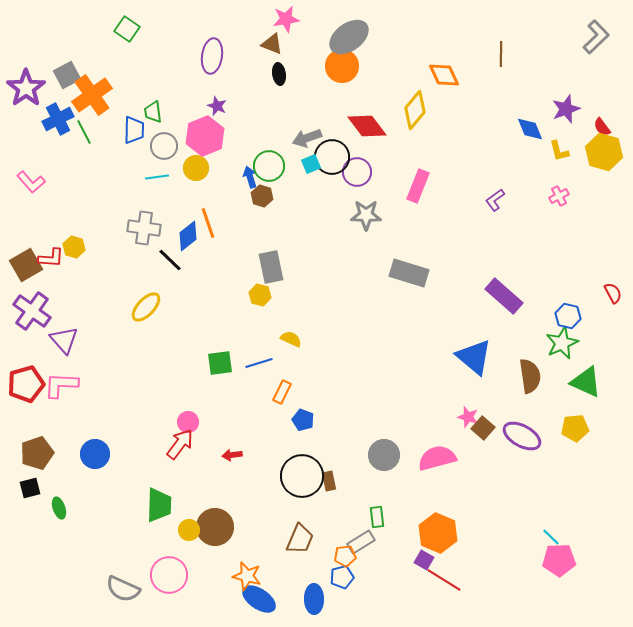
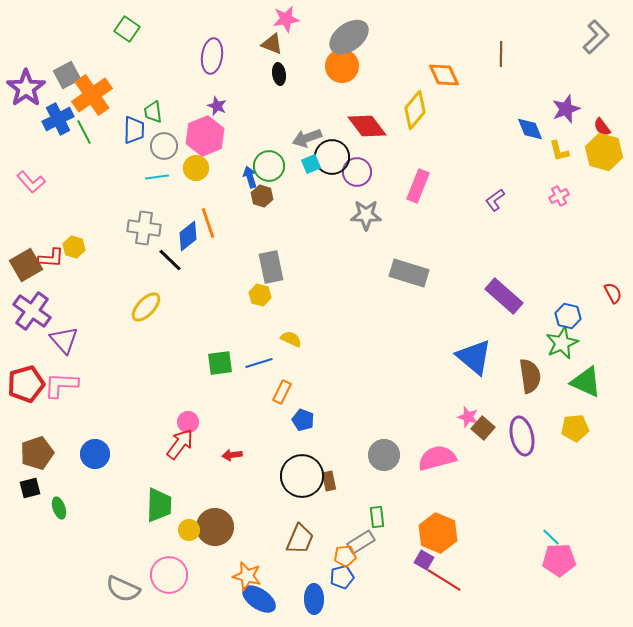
purple ellipse at (522, 436): rotated 48 degrees clockwise
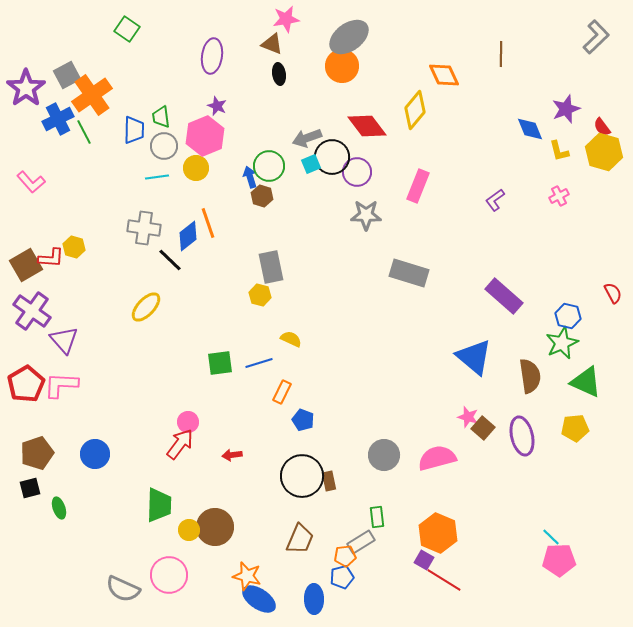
green trapezoid at (153, 112): moved 8 px right, 5 px down
red pentagon at (26, 384): rotated 15 degrees counterclockwise
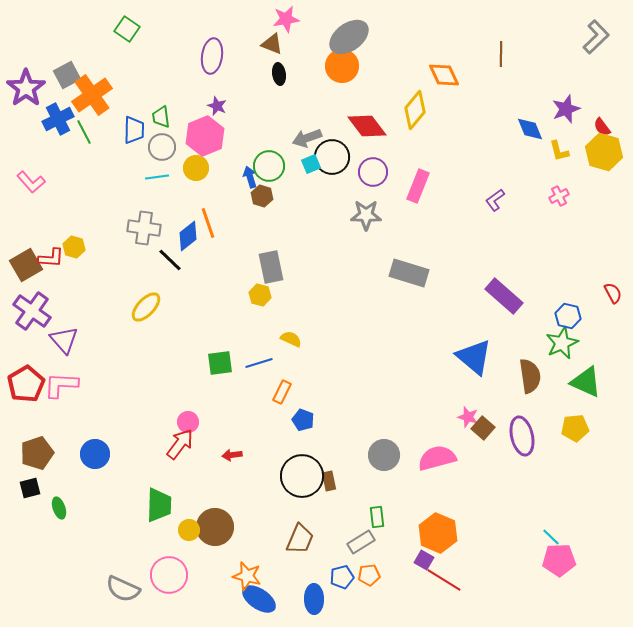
gray circle at (164, 146): moved 2 px left, 1 px down
purple circle at (357, 172): moved 16 px right
orange pentagon at (345, 556): moved 24 px right, 19 px down
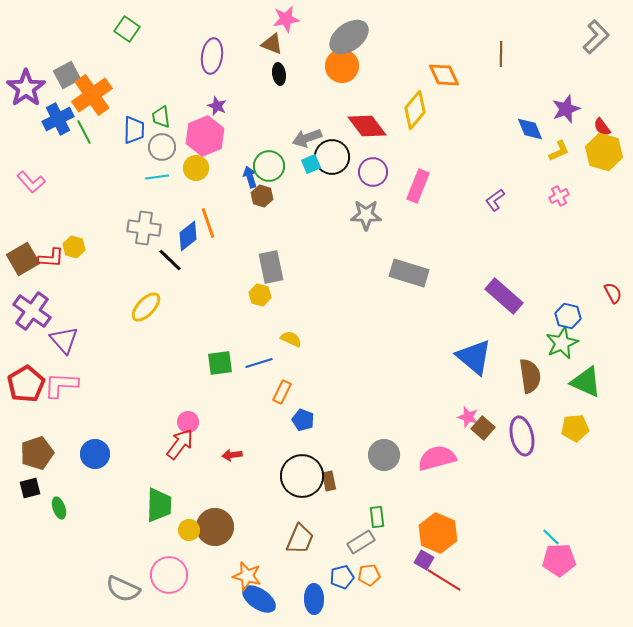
yellow L-shape at (559, 151): rotated 100 degrees counterclockwise
brown square at (26, 265): moved 3 px left, 6 px up
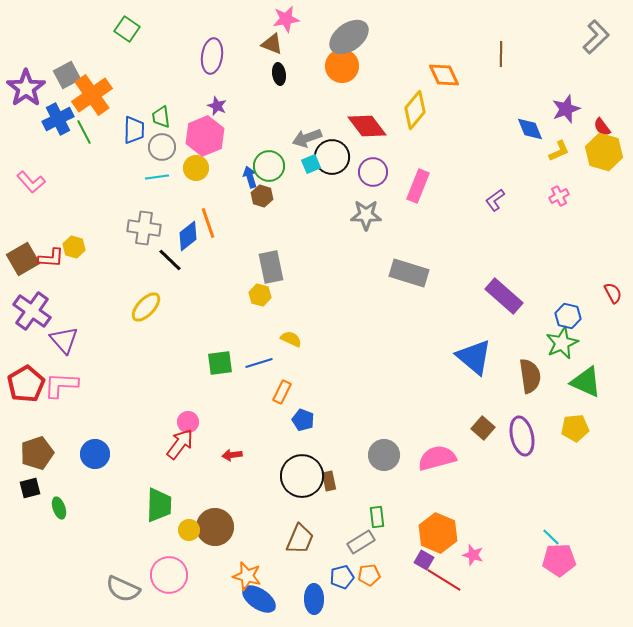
pink star at (468, 417): moved 5 px right, 138 px down
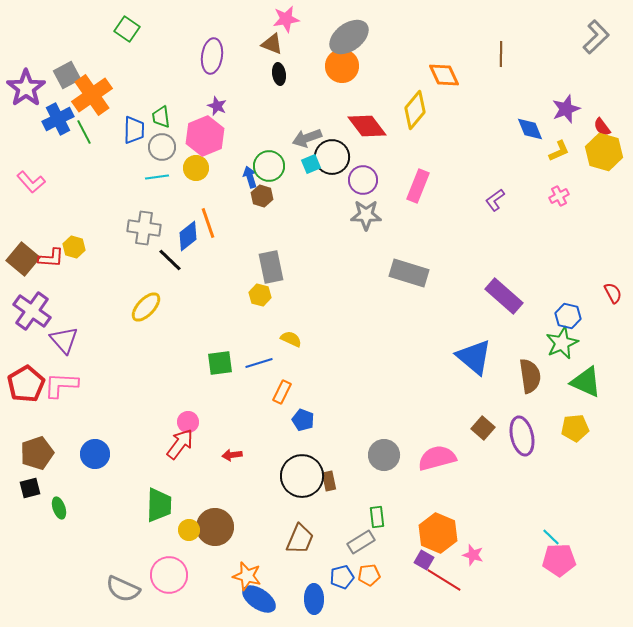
purple circle at (373, 172): moved 10 px left, 8 px down
brown square at (23, 259): rotated 20 degrees counterclockwise
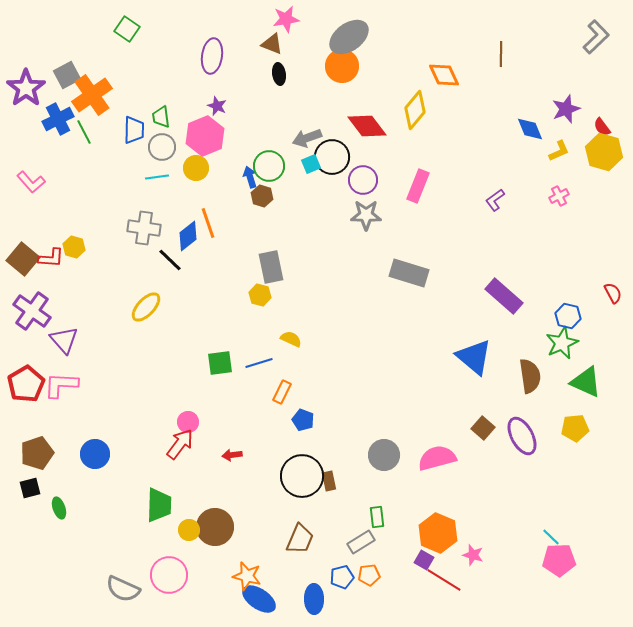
purple ellipse at (522, 436): rotated 15 degrees counterclockwise
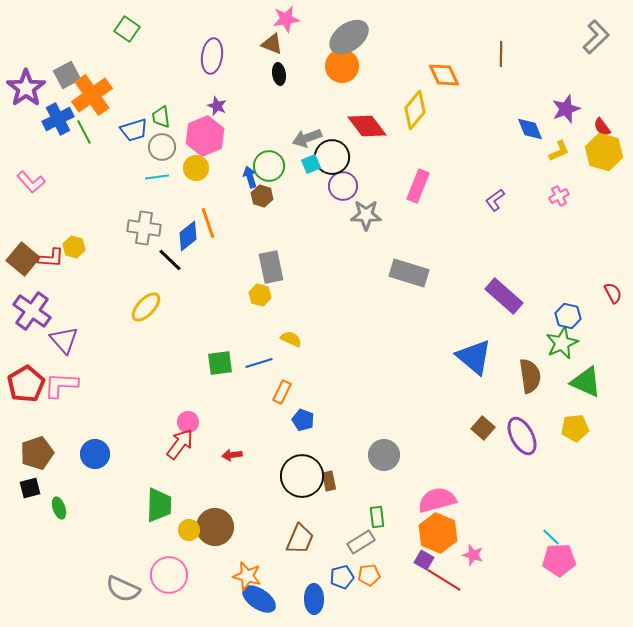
blue trapezoid at (134, 130): rotated 72 degrees clockwise
purple circle at (363, 180): moved 20 px left, 6 px down
pink semicircle at (437, 458): moved 42 px down
